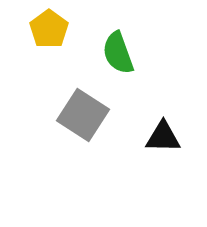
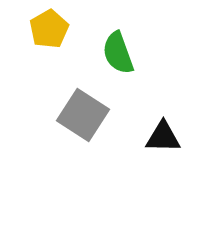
yellow pentagon: rotated 6 degrees clockwise
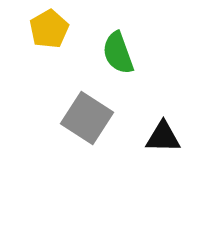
gray square: moved 4 px right, 3 px down
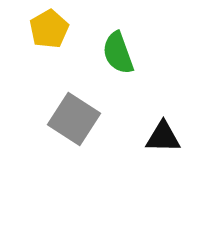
gray square: moved 13 px left, 1 px down
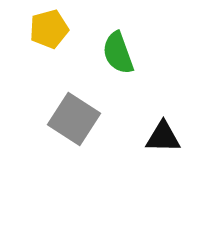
yellow pentagon: rotated 15 degrees clockwise
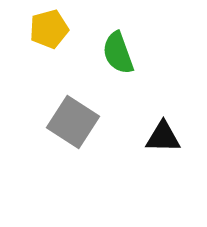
gray square: moved 1 px left, 3 px down
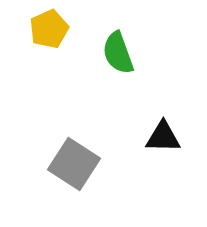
yellow pentagon: rotated 9 degrees counterclockwise
gray square: moved 1 px right, 42 px down
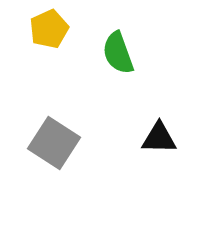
black triangle: moved 4 px left, 1 px down
gray square: moved 20 px left, 21 px up
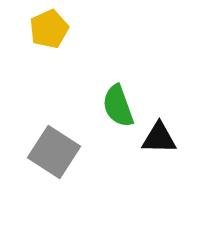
green semicircle: moved 53 px down
gray square: moved 9 px down
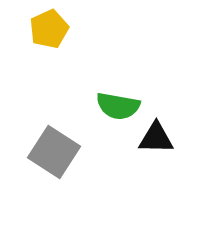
green semicircle: rotated 60 degrees counterclockwise
black triangle: moved 3 px left
